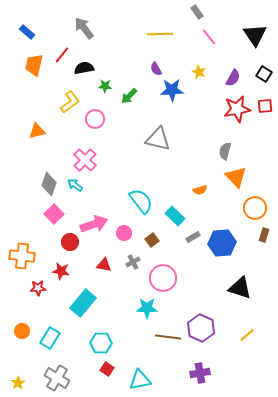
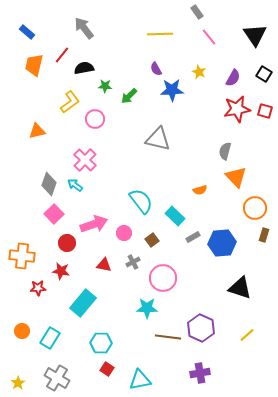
red square at (265, 106): moved 5 px down; rotated 21 degrees clockwise
red circle at (70, 242): moved 3 px left, 1 px down
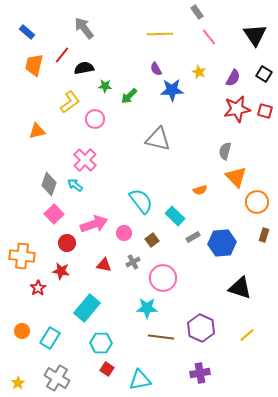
orange circle at (255, 208): moved 2 px right, 6 px up
red star at (38, 288): rotated 28 degrees counterclockwise
cyan rectangle at (83, 303): moved 4 px right, 5 px down
brown line at (168, 337): moved 7 px left
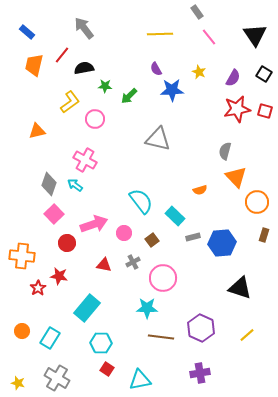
pink cross at (85, 160): rotated 15 degrees counterclockwise
gray rectangle at (193, 237): rotated 16 degrees clockwise
red star at (61, 271): moved 2 px left, 5 px down
yellow star at (18, 383): rotated 24 degrees counterclockwise
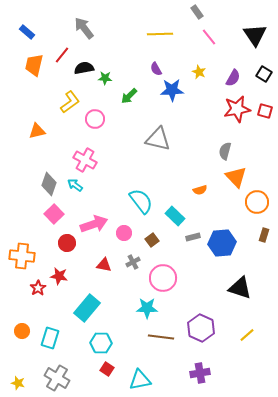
green star at (105, 86): moved 8 px up
cyan rectangle at (50, 338): rotated 15 degrees counterclockwise
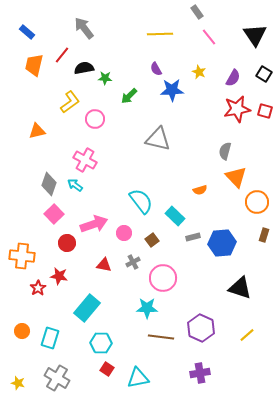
cyan triangle at (140, 380): moved 2 px left, 2 px up
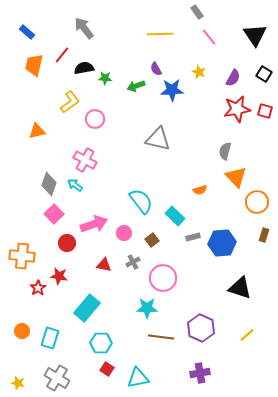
green arrow at (129, 96): moved 7 px right, 10 px up; rotated 24 degrees clockwise
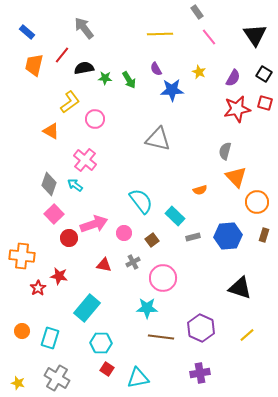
green arrow at (136, 86): moved 7 px left, 6 px up; rotated 102 degrees counterclockwise
red square at (265, 111): moved 8 px up
orange triangle at (37, 131): moved 14 px right; rotated 42 degrees clockwise
pink cross at (85, 160): rotated 10 degrees clockwise
red circle at (67, 243): moved 2 px right, 5 px up
blue hexagon at (222, 243): moved 6 px right, 7 px up
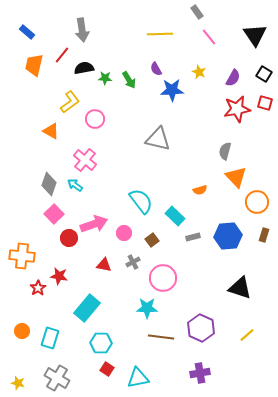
gray arrow at (84, 28): moved 2 px left, 2 px down; rotated 150 degrees counterclockwise
